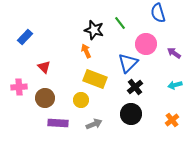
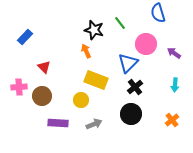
yellow rectangle: moved 1 px right, 1 px down
cyan arrow: rotated 72 degrees counterclockwise
brown circle: moved 3 px left, 2 px up
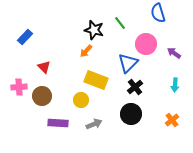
orange arrow: rotated 112 degrees counterclockwise
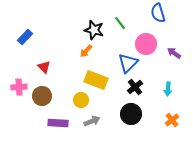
cyan arrow: moved 7 px left, 4 px down
gray arrow: moved 2 px left, 3 px up
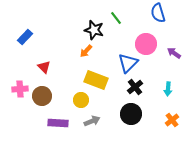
green line: moved 4 px left, 5 px up
pink cross: moved 1 px right, 2 px down
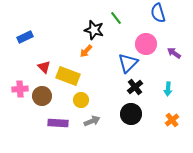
blue rectangle: rotated 21 degrees clockwise
yellow rectangle: moved 28 px left, 4 px up
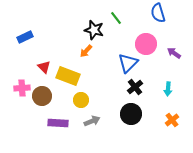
pink cross: moved 2 px right, 1 px up
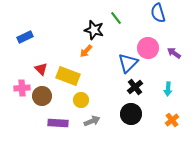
pink circle: moved 2 px right, 4 px down
red triangle: moved 3 px left, 2 px down
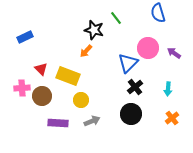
orange cross: moved 2 px up
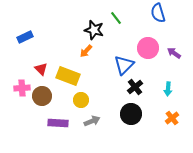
blue triangle: moved 4 px left, 2 px down
